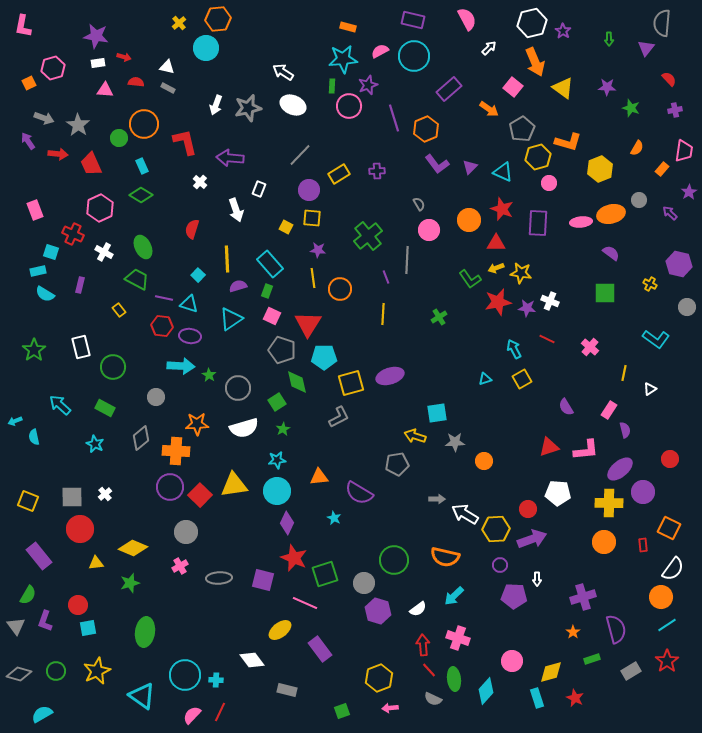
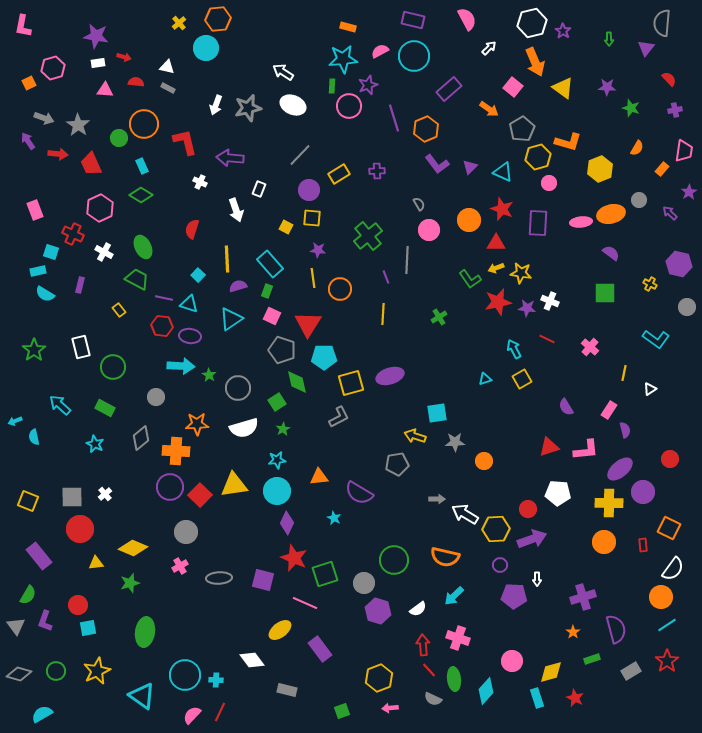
white cross at (200, 182): rotated 16 degrees counterclockwise
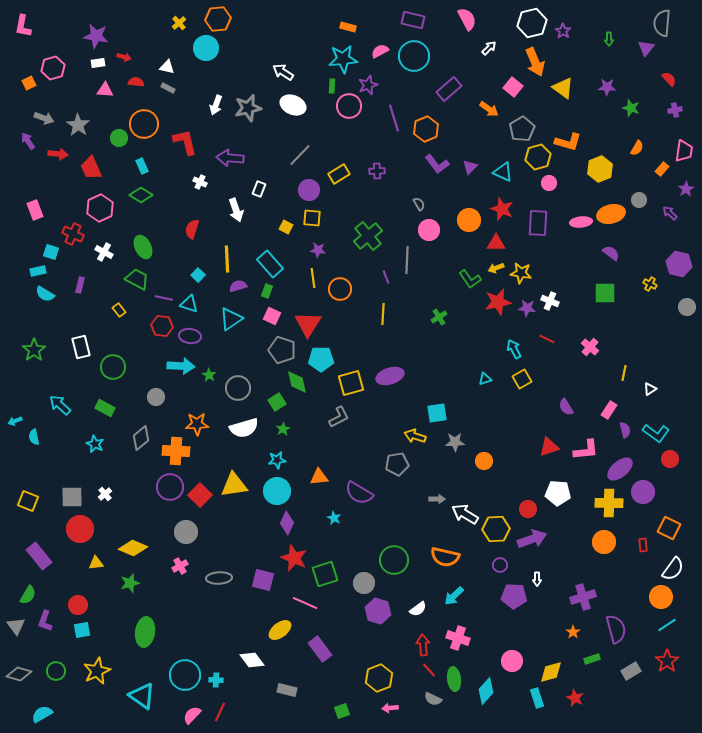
red trapezoid at (91, 164): moved 4 px down
purple star at (689, 192): moved 3 px left, 3 px up
cyan L-shape at (656, 339): moved 94 px down
cyan pentagon at (324, 357): moved 3 px left, 2 px down
cyan square at (88, 628): moved 6 px left, 2 px down
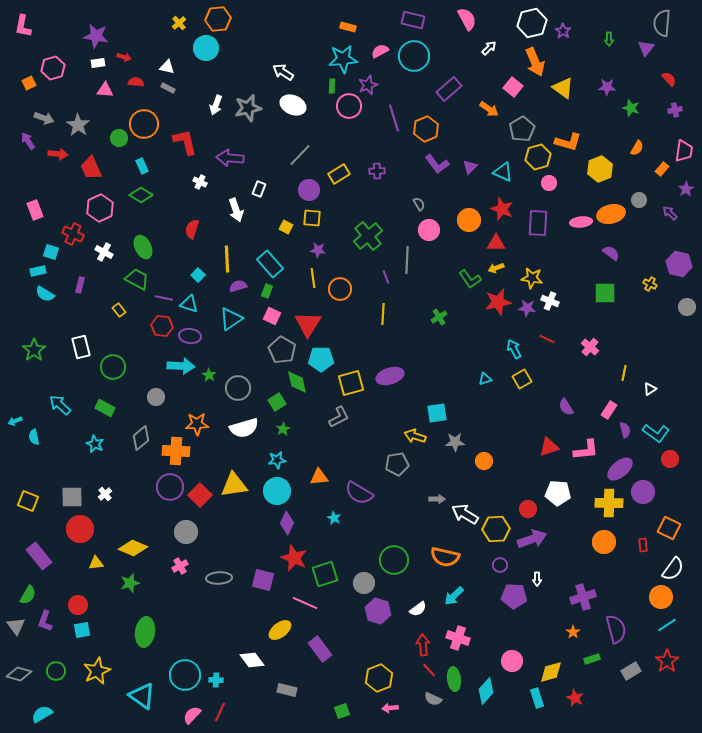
yellow star at (521, 273): moved 11 px right, 5 px down
gray pentagon at (282, 350): rotated 12 degrees clockwise
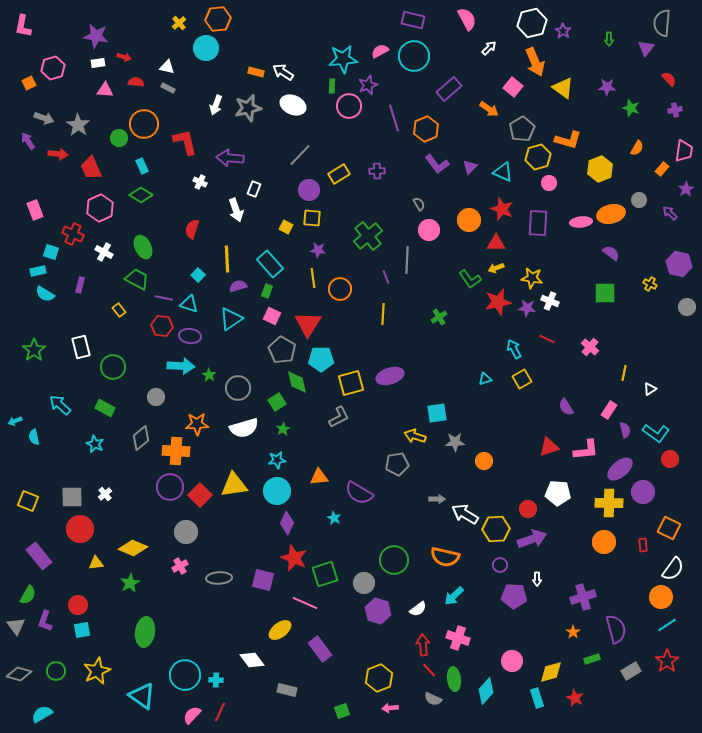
orange rectangle at (348, 27): moved 92 px left, 45 px down
orange L-shape at (568, 142): moved 2 px up
white rectangle at (259, 189): moved 5 px left
green star at (130, 583): rotated 12 degrees counterclockwise
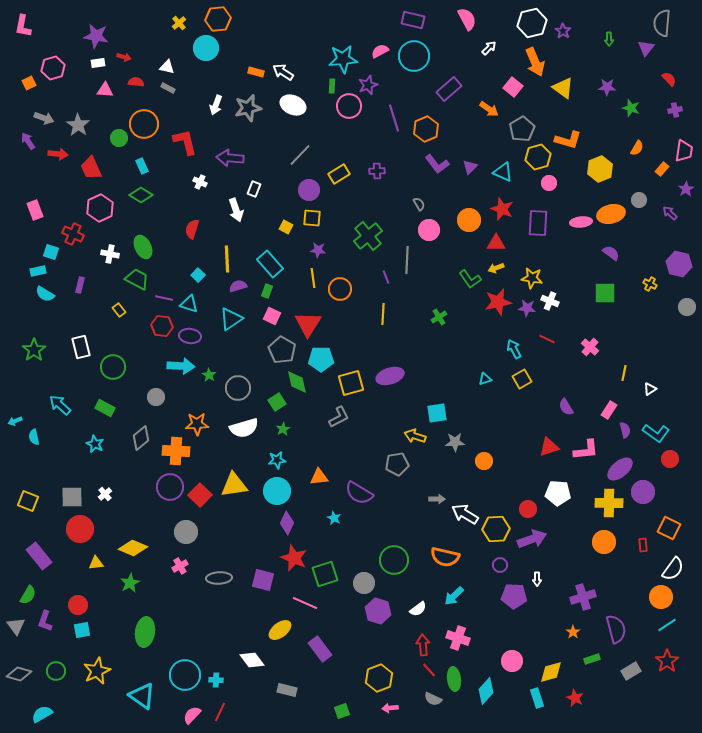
white cross at (104, 252): moved 6 px right, 2 px down; rotated 18 degrees counterclockwise
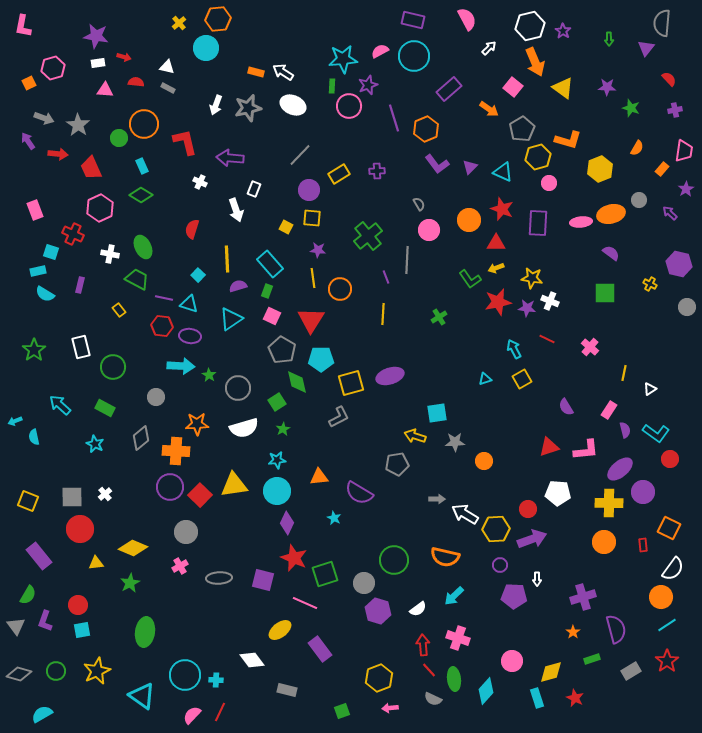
white hexagon at (532, 23): moved 2 px left, 3 px down
red triangle at (308, 324): moved 3 px right, 4 px up
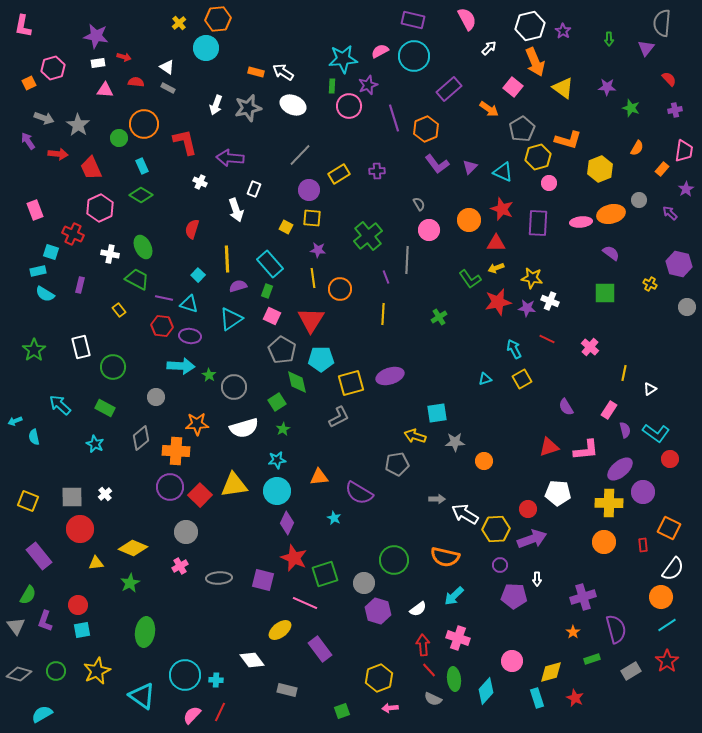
white triangle at (167, 67): rotated 21 degrees clockwise
gray circle at (238, 388): moved 4 px left, 1 px up
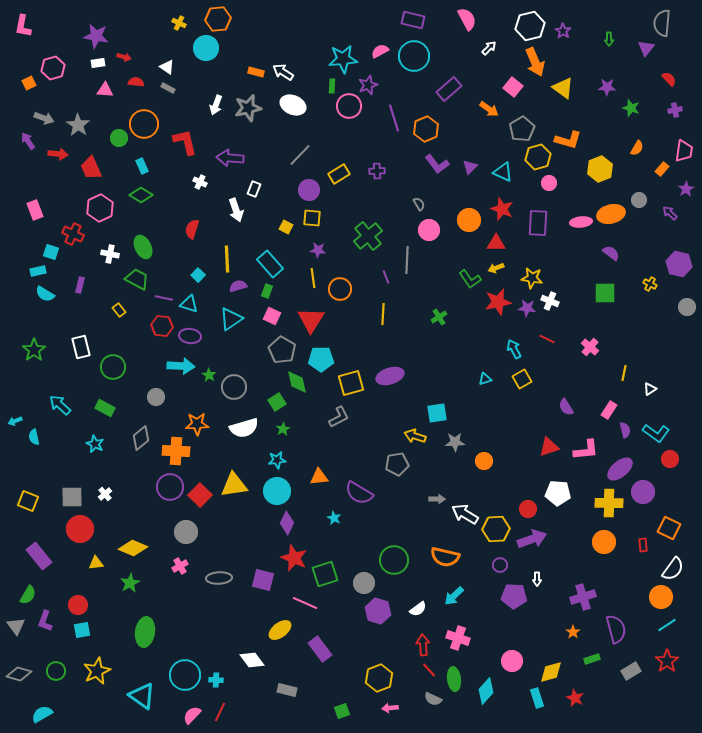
yellow cross at (179, 23): rotated 24 degrees counterclockwise
